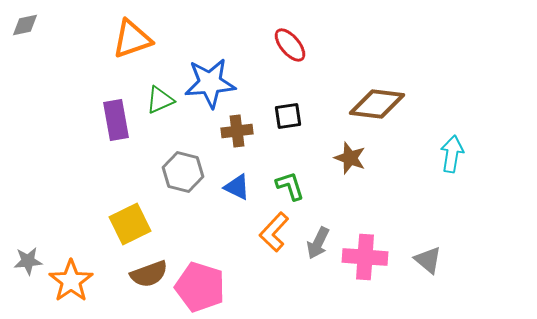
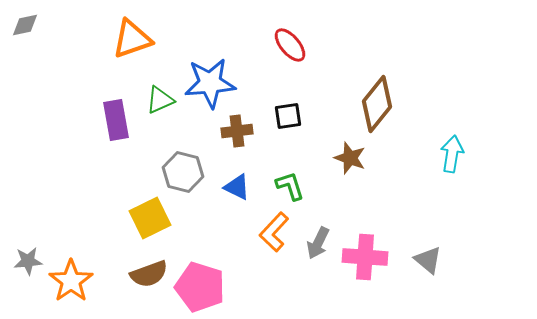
brown diamond: rotated 58 degrees counterclockwise
yellow square: moved 20 px right, 6 px up
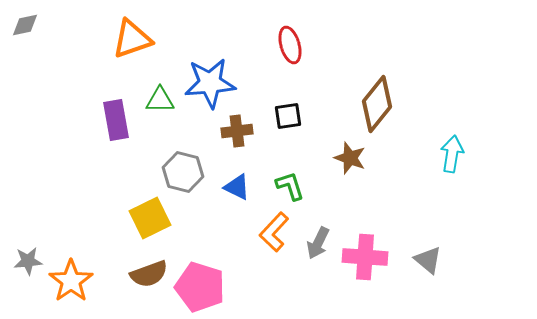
red ellipse: rotated 24 degrees clockwise
green triangle: rotated 24 degrees clockwise
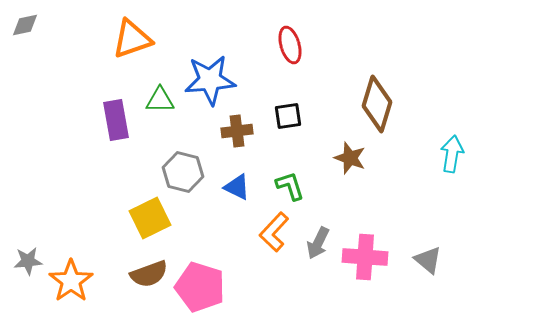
blue star: moved 3 px up
brown diamond: rotated 22 degrees counterclockwise
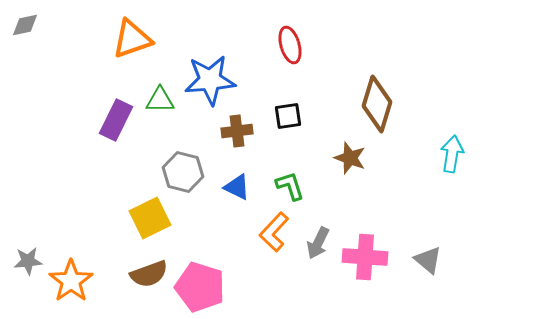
purple rectangle: rotated 36 degrees clockwise
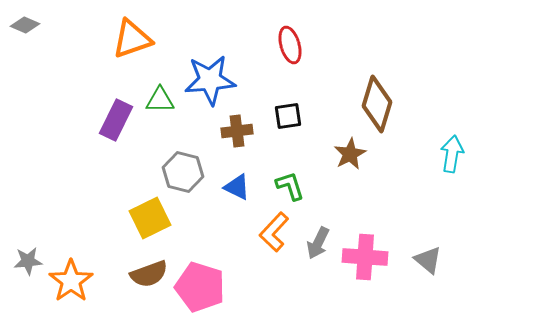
gray diamond: rotated 36 degrees clockwise
brown star: moved 4 px up; rotated 24 degrees clockwise
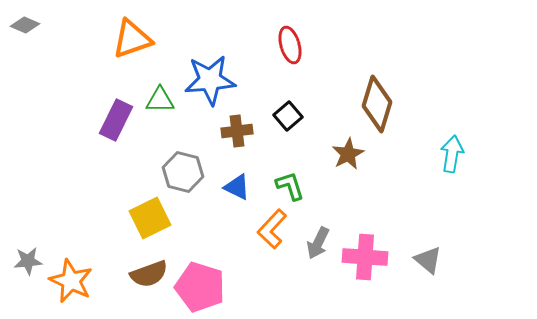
black square: rotated 32 degrees counterclockwise
brown star: moved 2 px left
orange L-shape: moved 2 px left, 3 px up
orange star: rotated 12 degrees counterclockwise
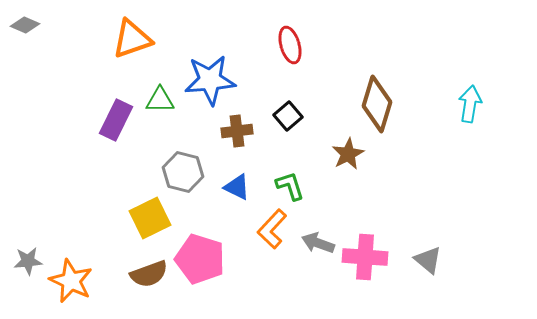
cyan arrow: moved 18 px right, 50 px up
gray arrow: rotated 84 degrees clockwise
pink pentagon: moved 28 px up
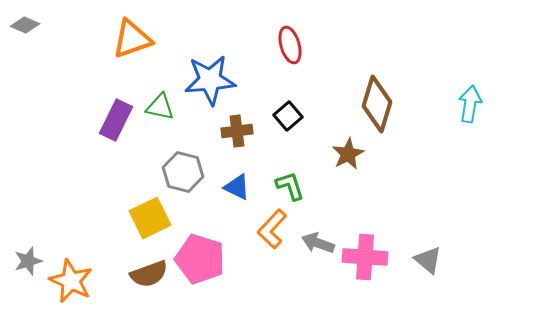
green triangle: moved 7 px down; rotated 12 degrees clockwise
gray star: rotated 12 degrees counterclockwise
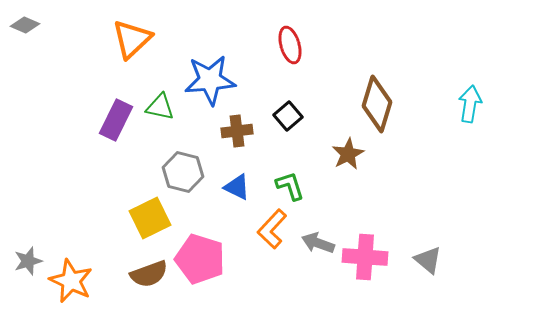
orange triangle: rotated 24 degrees counterclockwise
